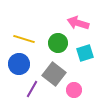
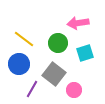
pink arrow: rotated 25 degrees counterclockwise
yellow line: rotated 20 degrees clockwise
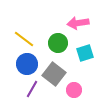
blue circle: moved 8 px right
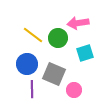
yellow line: moved 9 px right, 4 px up
green circle: moved 5 px up
gray square: rotated 15 degrees counterclockwise
purple line: rotated 30 degrees counterclockwise
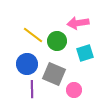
green circle: moved 1 px left, 3 px down
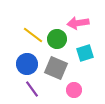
green circle: moved 2 px up
gray square: moved 2 px right, 6 px up
purple line: rotated 36 degrees counterclockwise
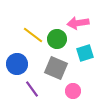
blue circle: moved 10 px left
pink circle: moved 1 px left, 1 px down
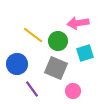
green circle: moved 1 px right, 2 px down
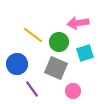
green circle: moved 1 px right, 1 px down
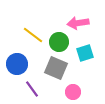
pink circle: moved 1 px down
